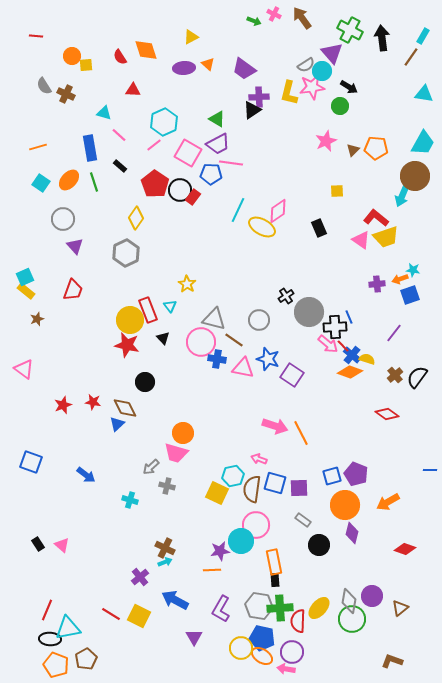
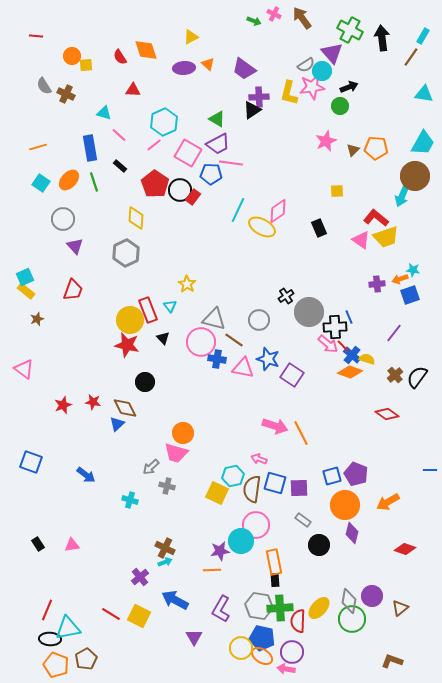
black arrow at (349, 87): rotated 54 degrees counterclockwise
yellow diamond at (136, 218): rotated 30 degrees counterclockwise
pink triangle at (62, 545): moved 10 px right; rotated 49 degrees counterclockwise
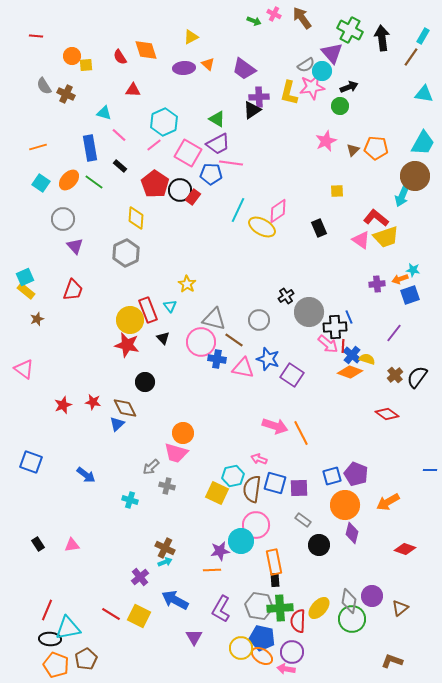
green line at (94, 182): rotated 36 degrees counterclockwise
red line at (343, 346): rotated 48 degrees clockwise
